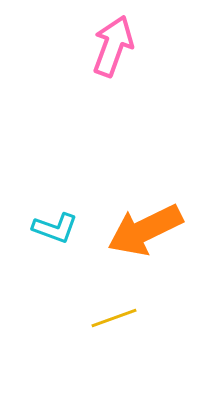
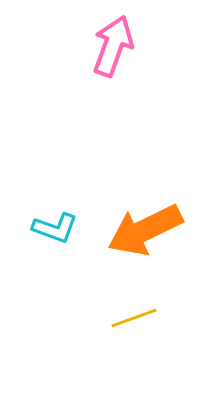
yellow line: moved 20 px right
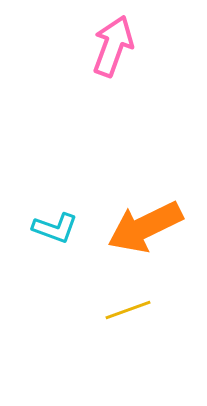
orange arrow: moved 3 px up
yellow line: moved 6 px left, 8 px up
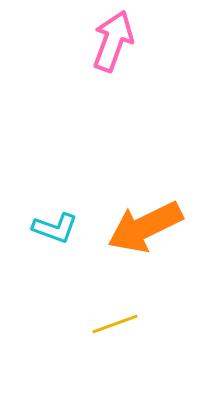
pink arrow: moved 5 px up
yellow line: moved 13 px left, 14 px down
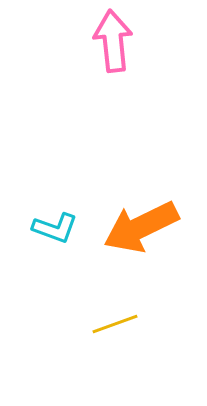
pink arrow: rotated 26 degrees counterclockwise
orange arrow: moved 4 px left
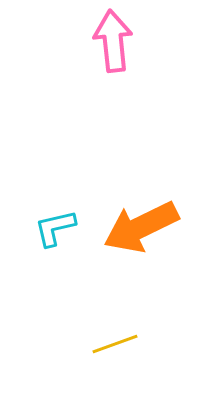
cyan L-shape: rotated 147 degrees clockwise
yellow line: moved 20 px down
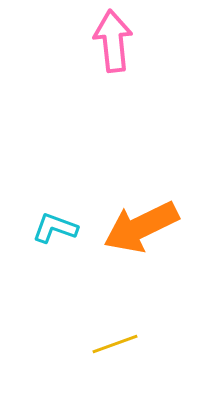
cyan L-shape: rotated 33 degrees clockwise
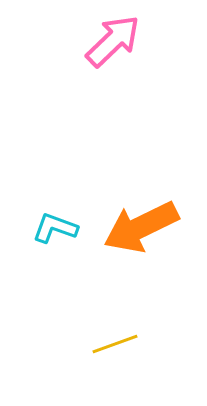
pink arrow: rotated 52 degrees clockwise
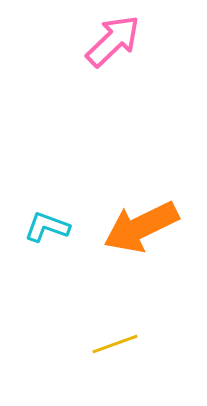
cyan L-shape: moved 8 px left, 1 px up
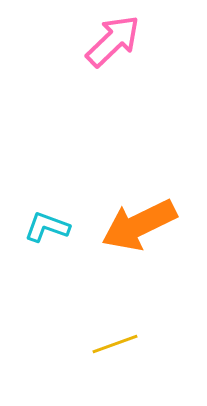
orange arrow: moved 2 px left, 2 px up
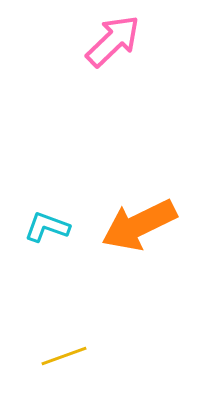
yellow line: moved 51 px left, 12 px down
